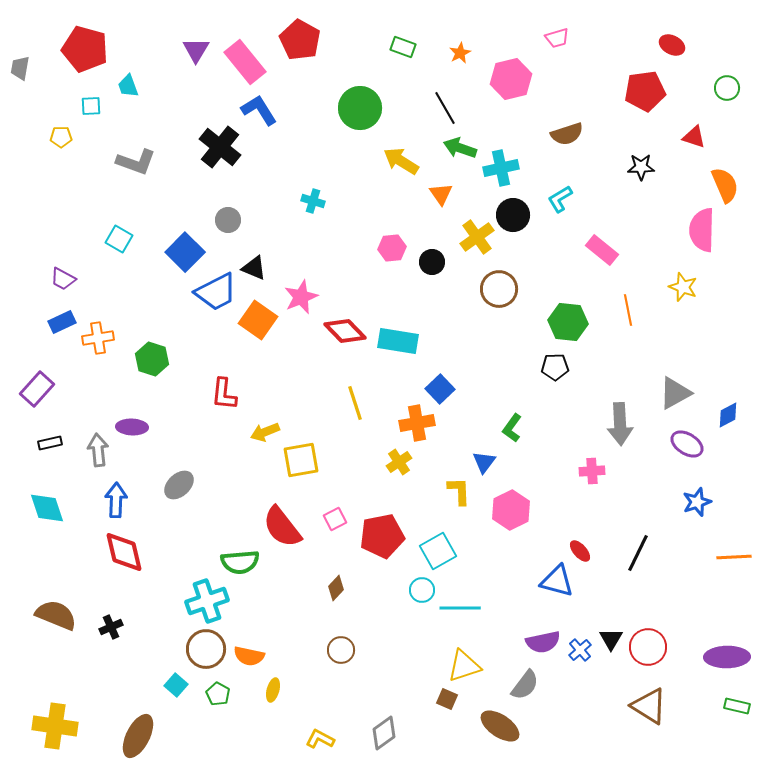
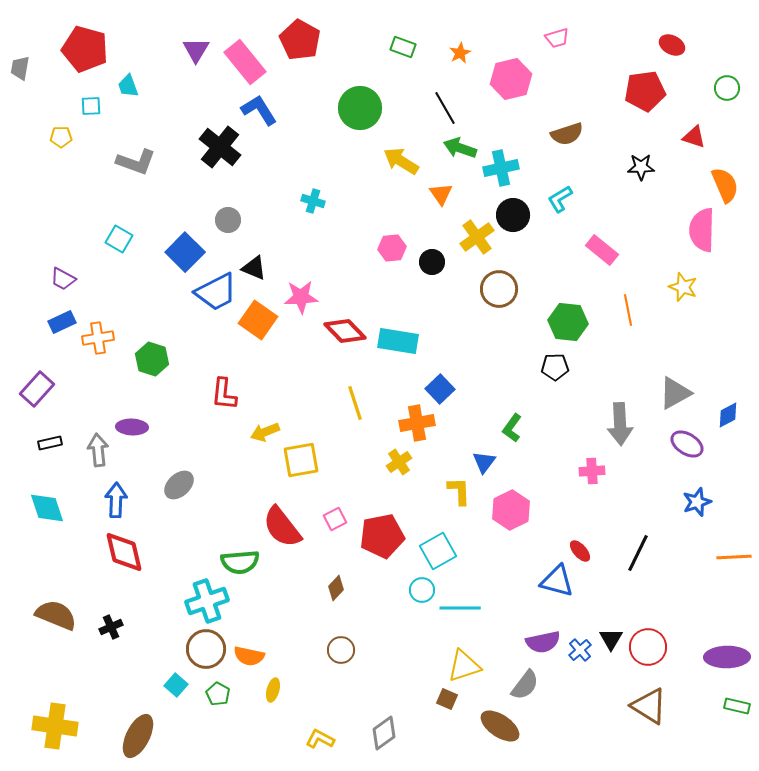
pink star at (301, 297): rotated 20 degrees clockwise
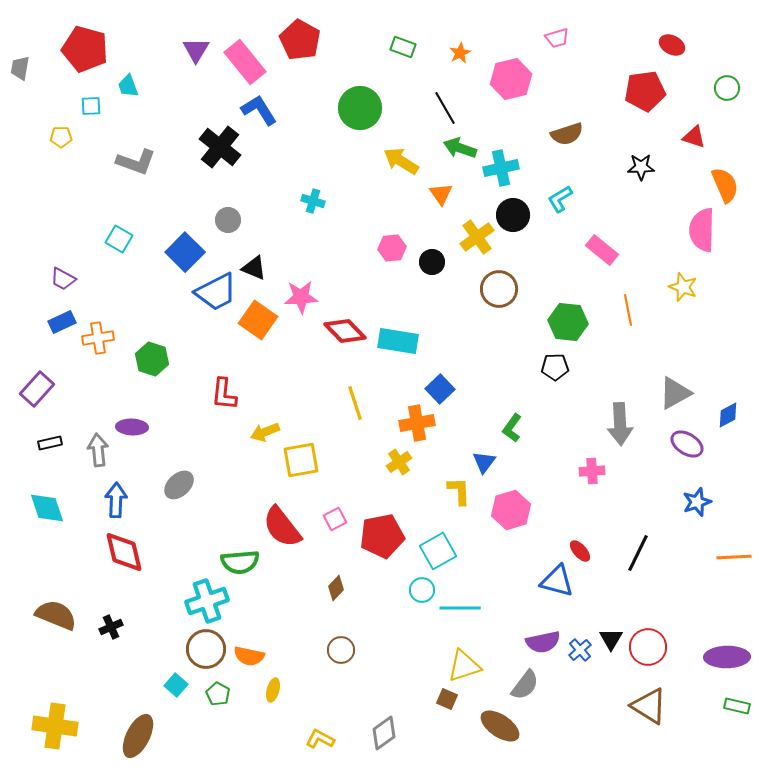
pink hexagon at (511, 510): rotated 9 degrees clockwise
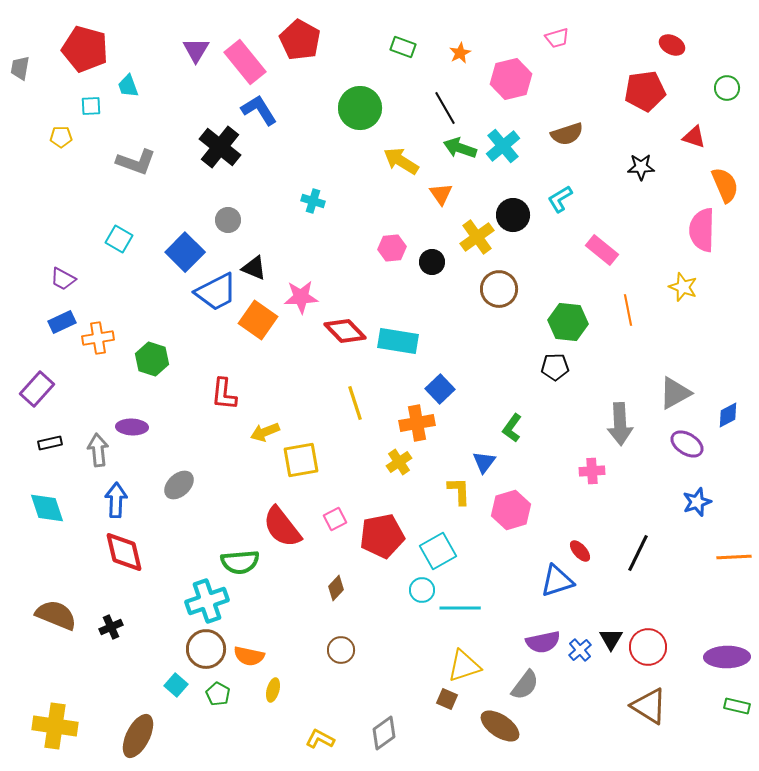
cyan cross at (501, 168): moved 2 px right, 22 px up; rotated 28 degrees counterclockwise
blue triangle at (557, 581): rotated 33 degrees counterclockwise
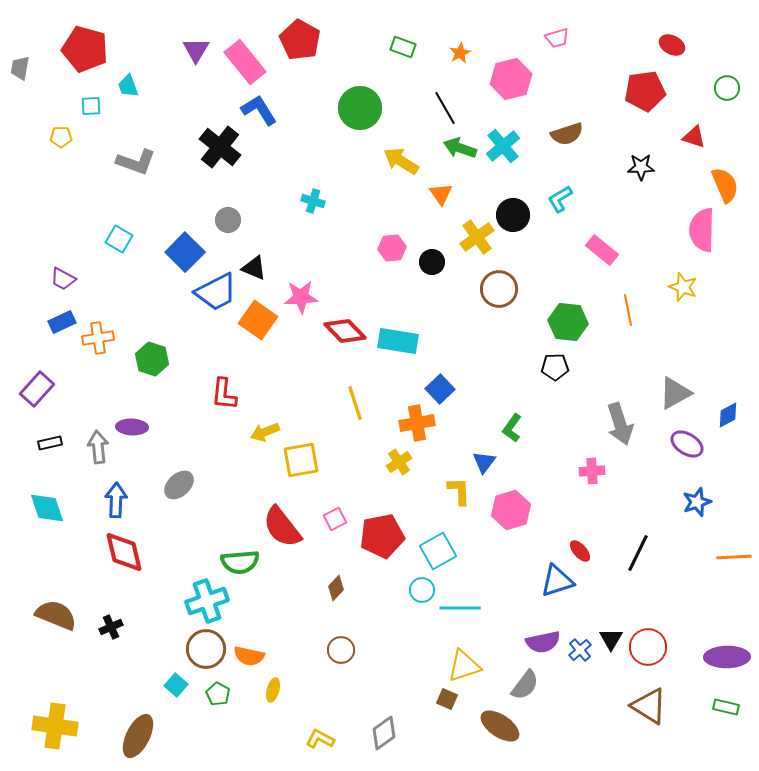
gray arrow at (620, 424): rotated 15 degrees counterclockwise
gray arrow at (98, 450): moved 3 px up
green rectangle at (737, 706): moved 11 px left, 1 px down
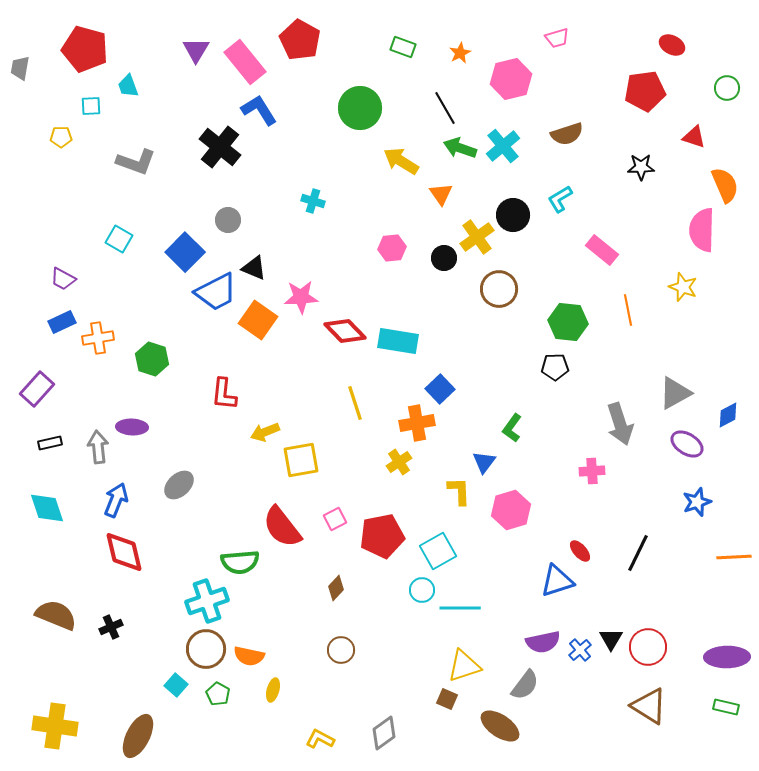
black circle at (432, 262): moved 12 px right, 4 px up
blue arrow at (116, 500): rotated 20 degrees clockwise
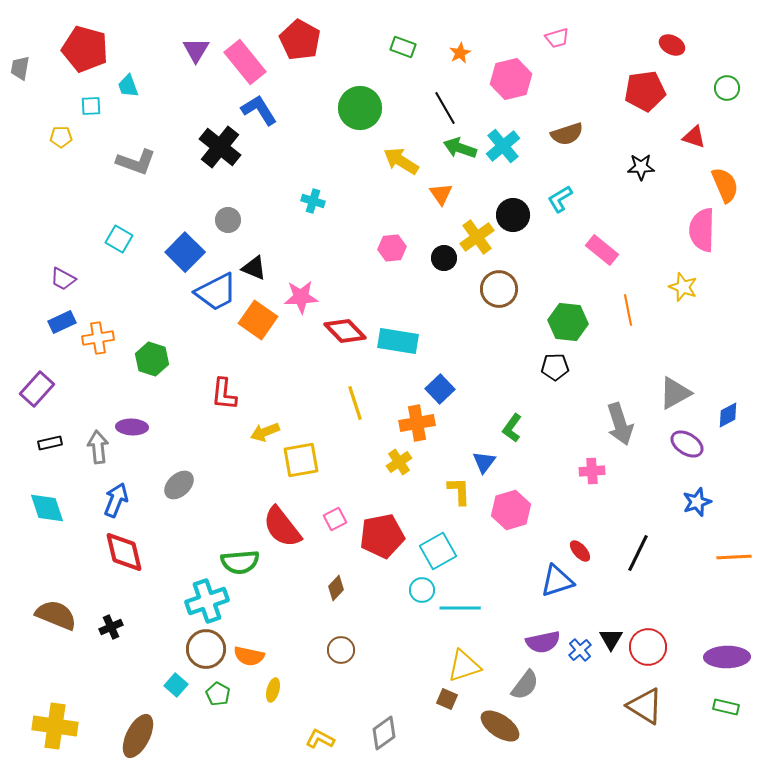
brown triangle at (649, 706): moved 4 px left
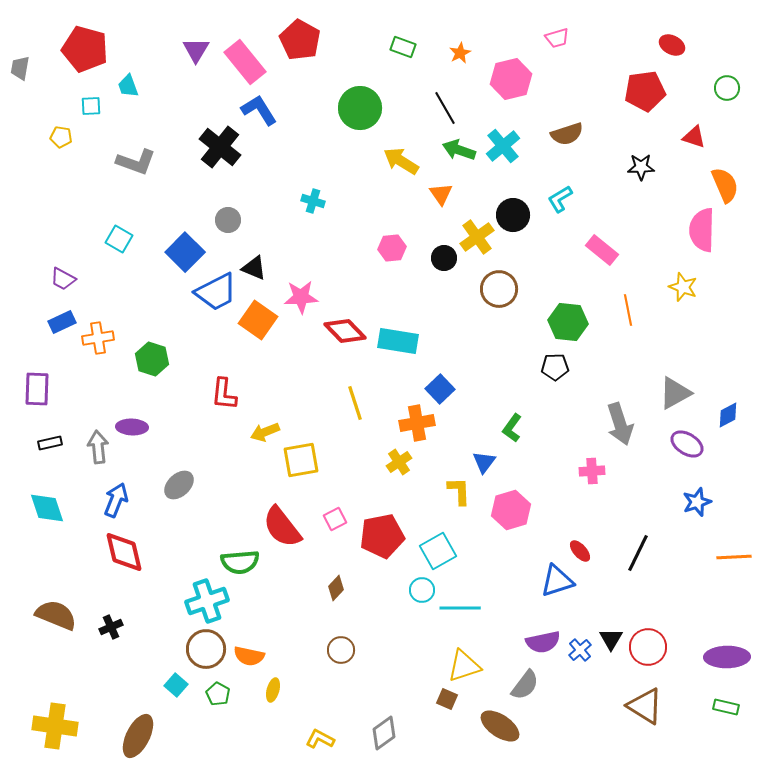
yellow pentagon at (61, 137): rotated 10 degrees clockwise
green arrow at (460, 148): moved 1 px left, 2 px down
purple rectangle at (37, 389): rotated 40 degrees counterclockwise
